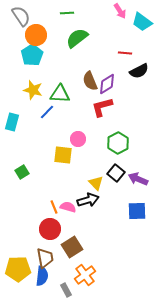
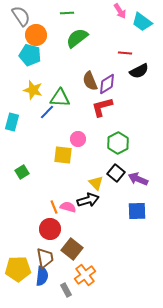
cyan pentagon: moved 2 px left; rotated 25 degrees counterclockwise
green triangle: moved 4 px down
brown square: moved 2 px down; rotated 20 degrees counterclockwise
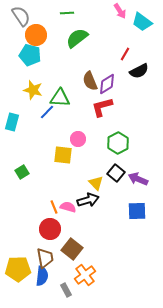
red line: moved 1 px down; rotated 64 degrees counterclockwise
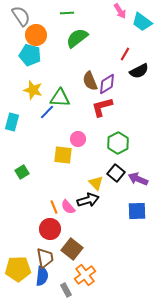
pink semicircle: rotated 147 degrees counterclockwise
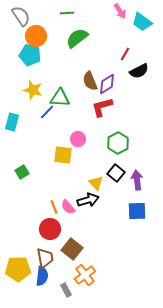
orange circle: moved 1 px down
purple arrow: moved 1 px left, 1 px down; rotated 60 degrees clockwise
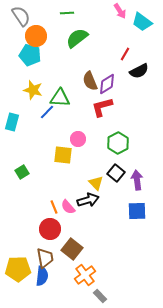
gray rectangle: moved 34 px right, 6 px down; rotated 16 degrees counterclockwise
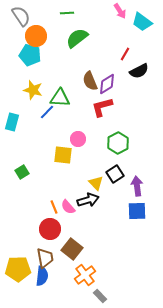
black square: moved 1 px left, 1 px down; rotated 18 degrees clockwise
purple arrow: moved 6 px down
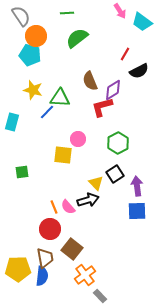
purple diamond: moved 6 px right, 6 px down
green square: rotated 24 degrees clockwise
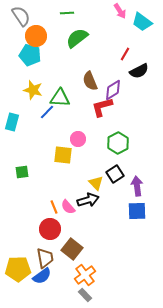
blue semicircle: rotated 48 degrees clockwise
gray rectangle: moved 15 px left, 1 px up
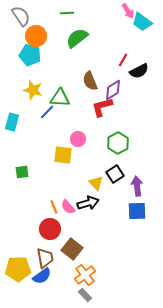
pink arrow: moved 8 px right
red line: moved 2 px left, 6 px down
black arrow: moved 3 px down
